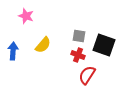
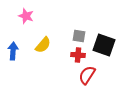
red cross: rotated 16 degrees counterclockwise
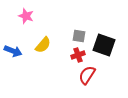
blue arrow: rotated 108 degrees clockwise
red cross: rotated 24 degrees counterclockwise
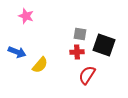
gray square: moved 1 px right, 2 px up
yellow semicircle: moved 3 px left, 20 px down
blue arrow: moved 4 px right, 1 px down
red cross: moved 1 px left, 3 px up; rotated 16 degrees clockwise
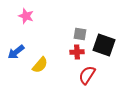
blue arrow: moved 1 px left; rotated 120 degrees clockwise
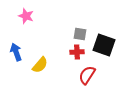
blue arrow: rotated 108 degrees clockwise
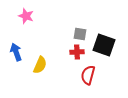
yellow semicircle: rotated 18 degrees counterclockwise
red semicircle: moved 1 px right; rotated 18 degrees counterclockwise
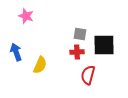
black square: rotated 20 degrees counterclockwise
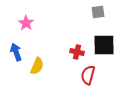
pink star: moved 7 px down; rotated 14 degrees clockwise
gray square: moved 18 px right, 22 px up; rotated 16 degrees counterclockwise
red cross: rotated 16 degrees clockwise
yellow semicircle: moved 3 px left, 1 px down
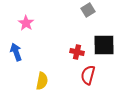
gray square: moved 10 px left, 2 px up; rotated 24 degrees counterclockwise
yellow semicircle: moved 5 px right, 15 px down; rotated 12 degrees counterclockwise
